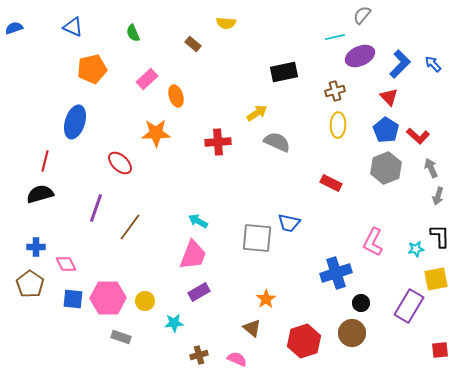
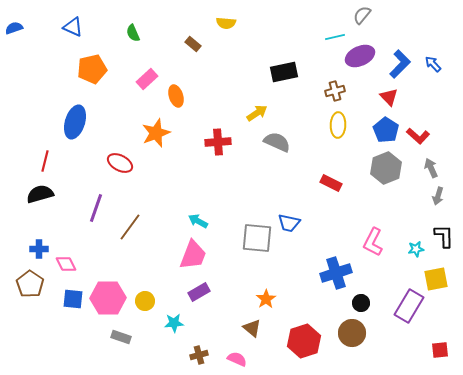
orange star at (156, 133): rotated 20 degrees counterclockwise
red ellipse at (120, 163): rotated 15 degrees counterclockwise
black L-shape at (440, 236): moved 4 px right
blue cross at (36, 247): moved 3 px right, 2 px down
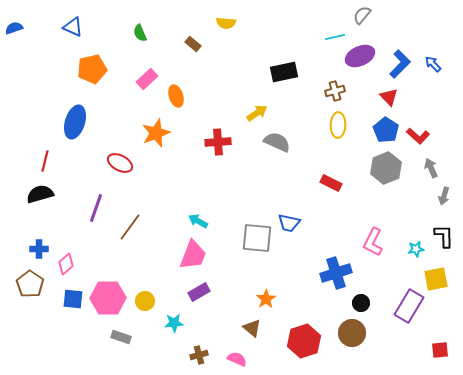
green semicircle at (133, 33): moved 7 px right
gray arrow at (438, 196): moved 6 px right
pink diamond at (66, 264): rotated 75 degrees clockwise
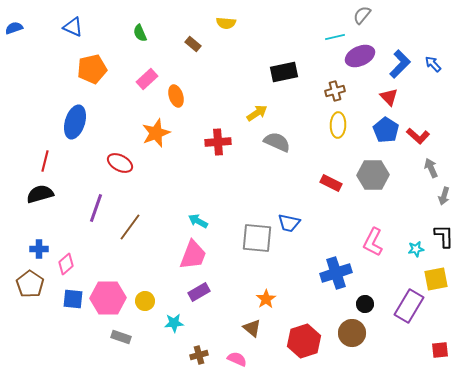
gray hexagon at (386, 168): moved 13 px left, 7 px down; rotated 20 degrees clockwise
black circle at (361, 303): moved 4 px right, 1 px down
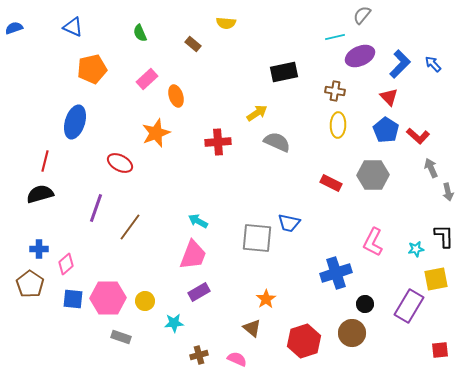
brown cross at (335, 91): rotated 24 degrees clockwise
gray arrow at (444, 196): moved 4 px right, 4 px up; rotated 30 degrees counterclockwise
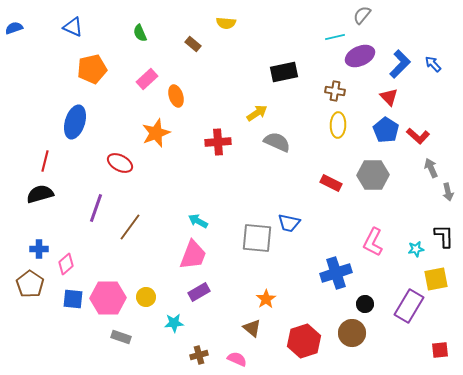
yellow circle at (145, 301): moved 1 px right, 4 px up
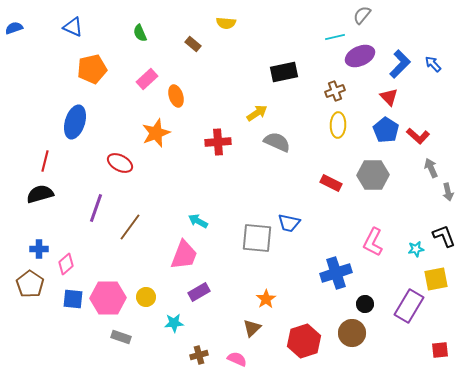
brown cross at (335, 91): rotated 30 degrees counterclockwise
black L-shape at (444, 236): rotated 20 degrees counterclockwise
pink trapezoid at (193, 255): moved 9 px left
brown triangle at (252, 328): rotated 36 degrees clockwise
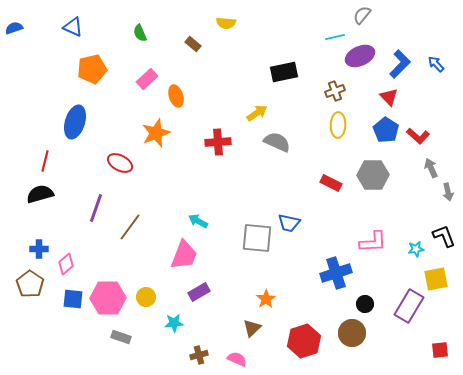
blue arrow at (433, 64): moved 3 px right
pink L-shape at (373, 242): rotated 120 degrees counterclockwise
